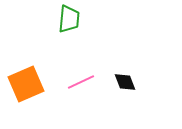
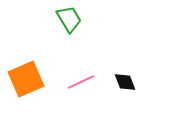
green trapezoid: rotated 36 degrees counterclockwise
orange square: moved 5 px up
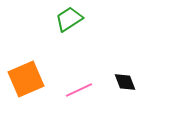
green trapezoid: rotated 92 degrees counterclockwise
pink line: moved 2 px left, 8 px down
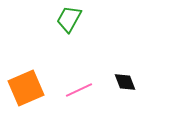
green trapezoid: rotated 28 degrees counterclockwise
orange square: moved 9 px down
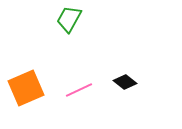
black diamond: rotated 30 degrees counterclockwise
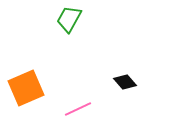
black diamond: rotated 10 degrees clockwise
pink line: moved 1 px left, 19 px down
